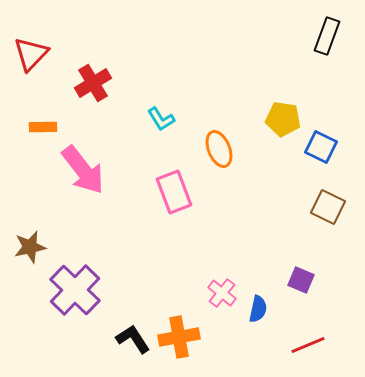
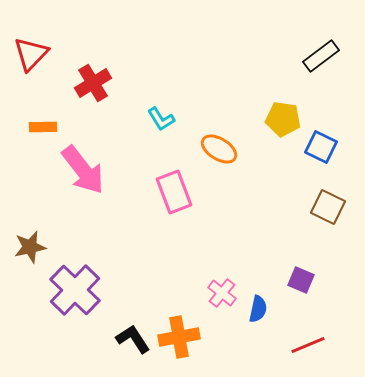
black rectangle: moved 6 px left, 20 px down; rotated 33 degrees clockwise
orange ellipse: rotated 36 degrees counterclockwise
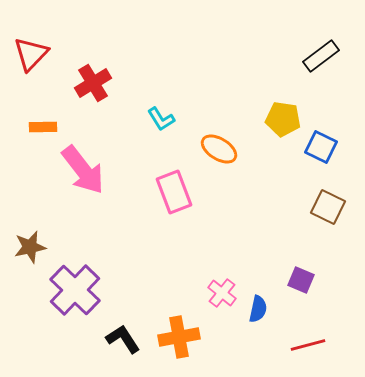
black L-shape: moved 10 px left
red line: rotated 8 degrees clockwise
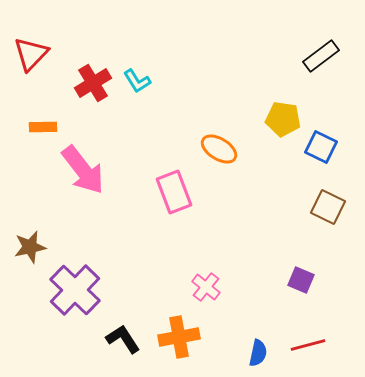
cyan L-shape: moved 24 px left, 38 px up
pink cross: moved 16 px left, 6 px up
blue semicircle: moved 44 px down
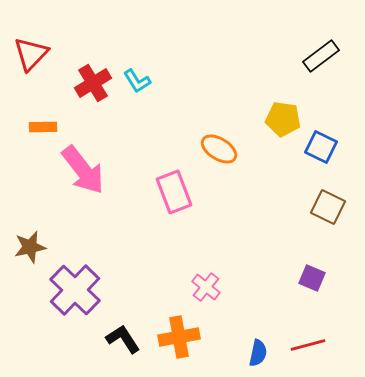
purple square: moved 11 px right, 2 px up
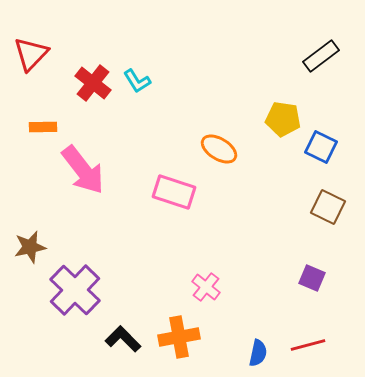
red cross: rotated 21 degrees counterclockwise
pink rectangle: rotated 51 degrees counterclockwise
black L-shape: rotated 12 degrees counterclockwise
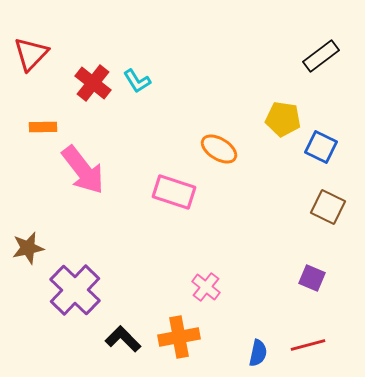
brown star: moved 2 px left, 1 px down
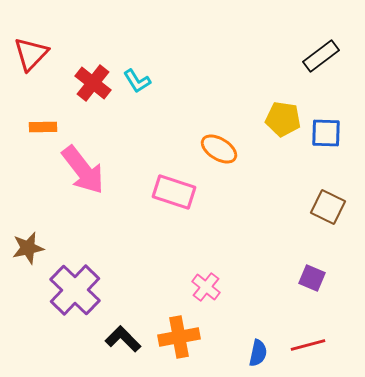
blue square: moved 5 px right, 14 px up; rotated 24 degrees counterclockwise
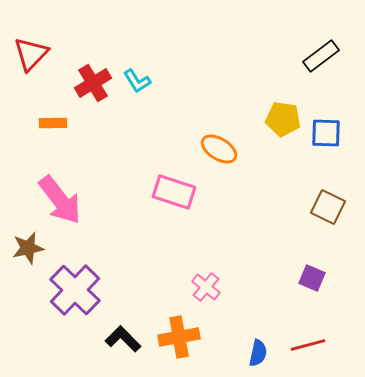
red cross: rotated 21 degrees clockwise
orange rectangle: moved 10 px right, 4 px up
pink arrow: moved 23 px left, 30 px down
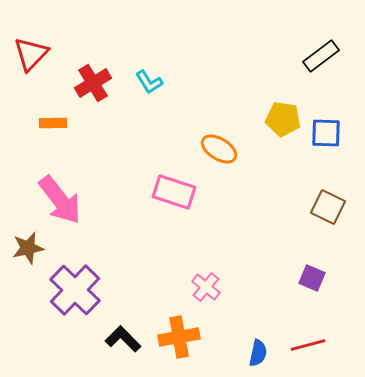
cyan L-shape: moved 12 px right, 1 px down
